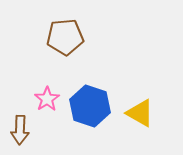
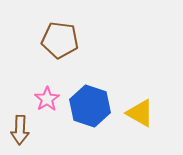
brown pentagon: moved 5 px left, 3 px down; rotated 12 degrees clockwise
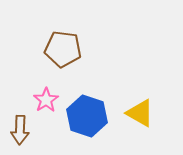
brown pentagon: moved 3 px right, 9 px down
pink star: moved 1 px left, 1 px down
blue hexagon: moved 3 px left, 10 px down
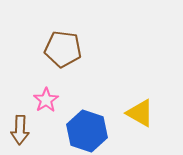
blue hexagon: moved 15 px down
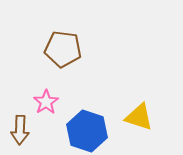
pink star: moved 2 px down
yellow triangle: moved 1 px left, 4 px down; rotated 12 degrees counterclockwise
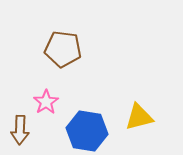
yellow triangle: rotated 32 degrees counterclockwise
blue hexagon: rotated 9 degrees counterclockwise
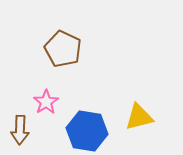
brown pentagon: rotated 18 degrees clockwise
